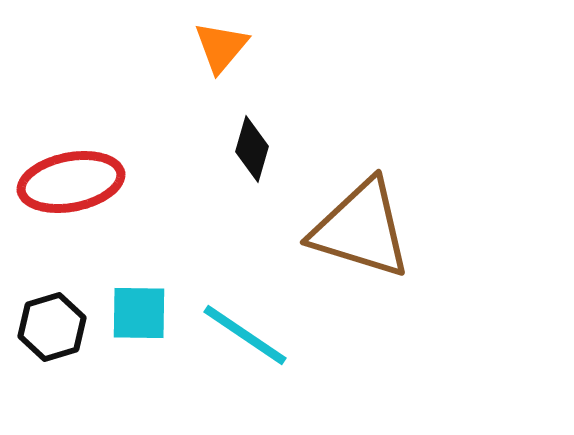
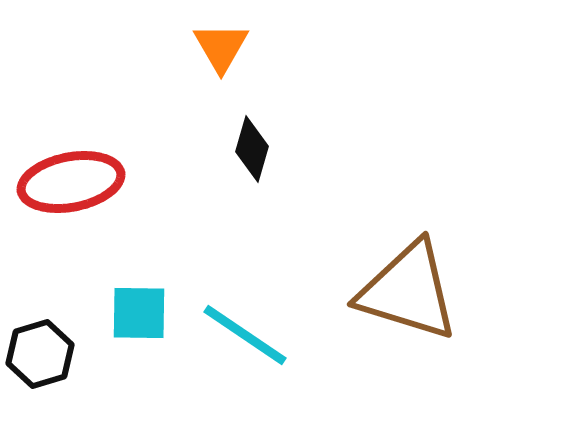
orange triangle: rotated 10 degrees counterclockwise
brown triangle: moved 47 px right, 62 px down
black hexagon: moved 12 px left, 27 px down
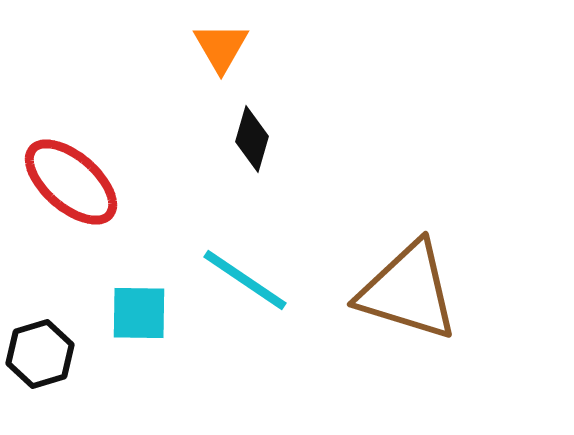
black diamond: moved 10 px up
red ellipse: rotated 52 degrees clockwise
cyan line: moved 55 px up
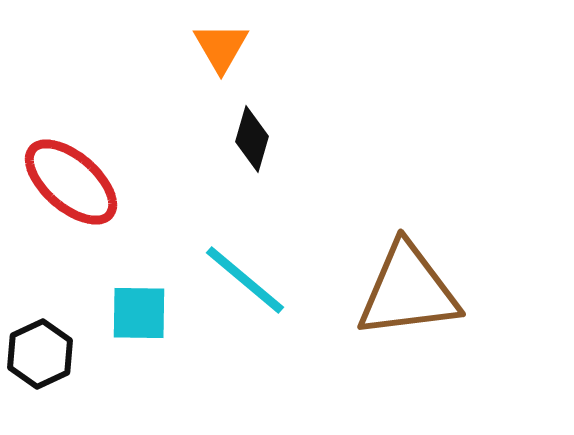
cyan line: rotated 6 degrees clockwise
brown triangle: rotated 24 degrees counterclockwise
black hexagon: rotated 8 degrees counterclockwise
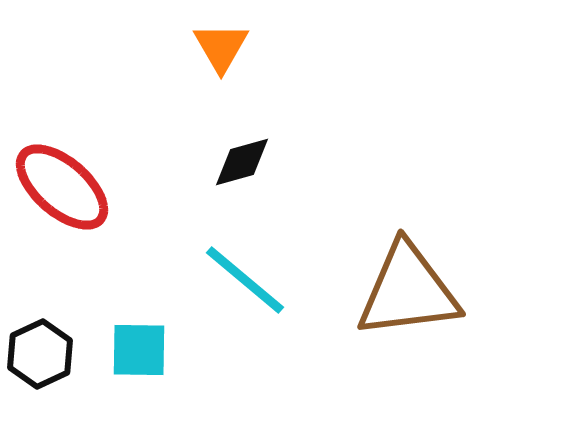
black diamond: moved 10 px left, 23 px down; rotated 58 degrees clockwise
red ellipse: moved 9 px left, 5 px down
cyan square: moved 37 px down
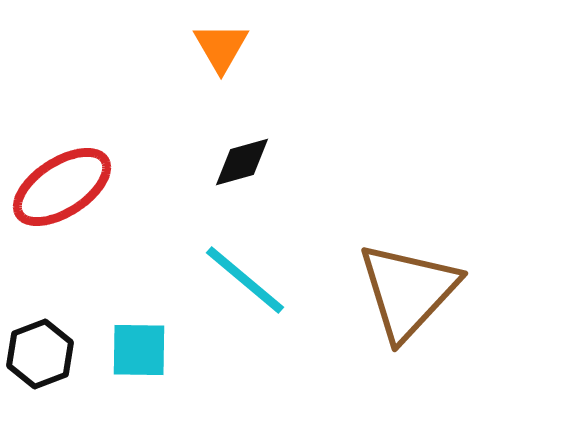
red ellipse: rotated 74 degrees counterclockwise
brown triangle: rotated 40 degrees counterclockwise
black hexagon: rotated 4 degrees clockwise
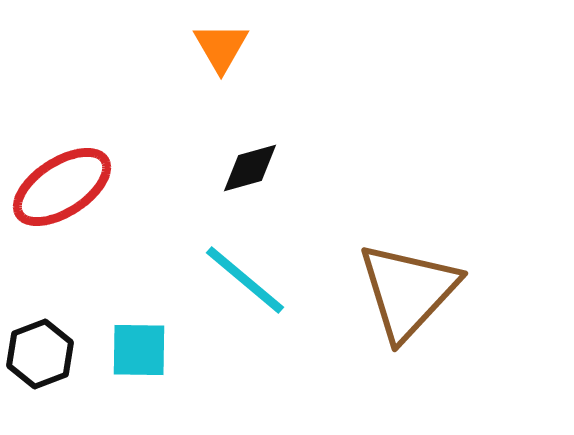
black diamond: moved 8 px right, 6 px down
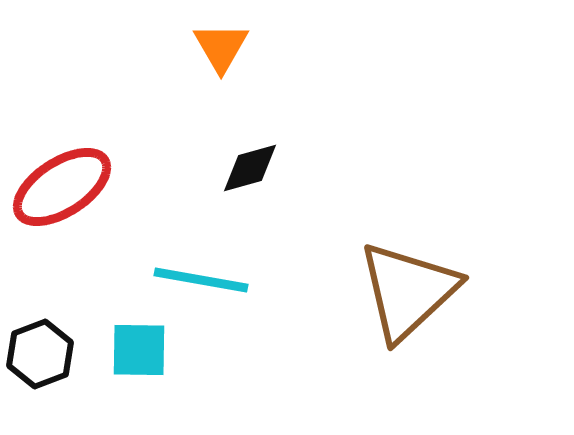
cyan line: moved 44 px left; rotated 30 degrees counterclockwise
brown triangle: rotated 4 degrees clockwise
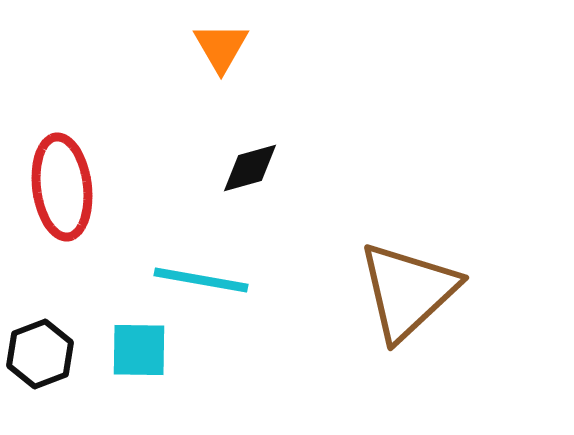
red ellipse: rotated 64 degrees counterclockwise
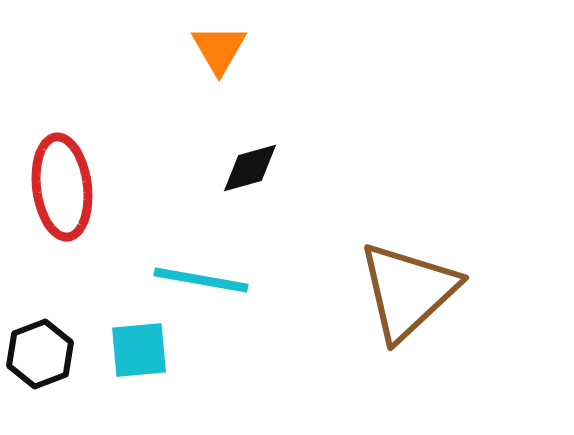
orange triangle: moved 2 px left, 2 px down
cyan square: rotated 6 degrees counterclockwise
